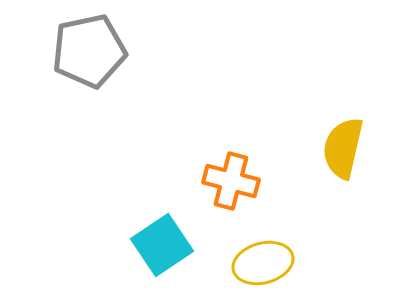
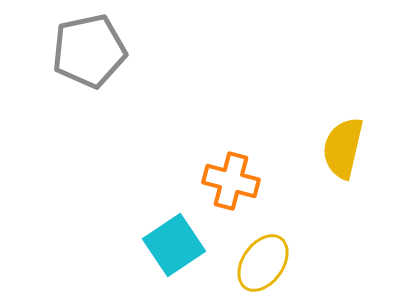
cyan square: moved 12 px right
yellow ellipse: rotated 40 degrees counterclockwise
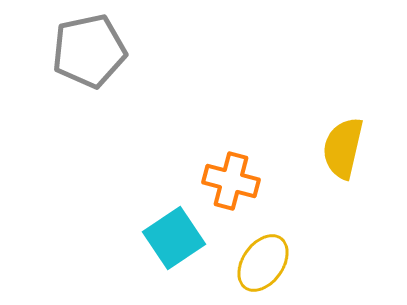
cyan square: moved 7 px up
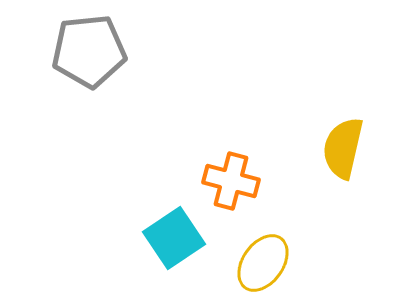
gray pentagon: rotated 6 degrees clockwise
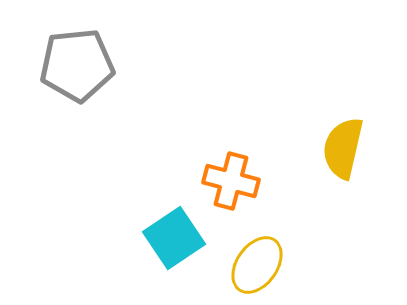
gray pentagon: moved 12 px left, 14 px down
yellow ellipse: moved 6 px left, 2 px down
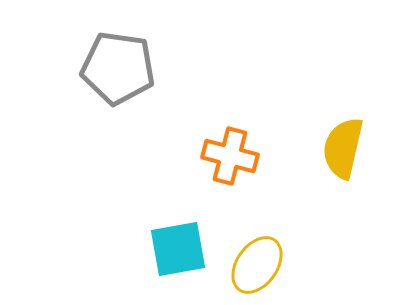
gray pentagon: moved 41 px right, 3 px down; rotated 14 degrees clockwise
orange cross: moved 1 px left, 25 px up
cyan square: moved 4 px right, 11 px down; rotated 24 degrees clockwise
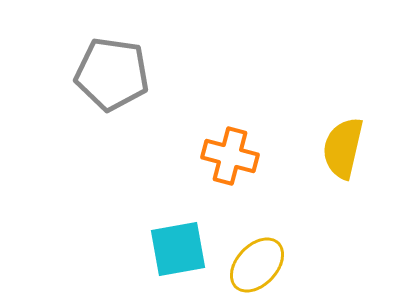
gray pentagon: moved 6 px left, 6 px down
yellow ellipse: rotated 8 degrees clockwise
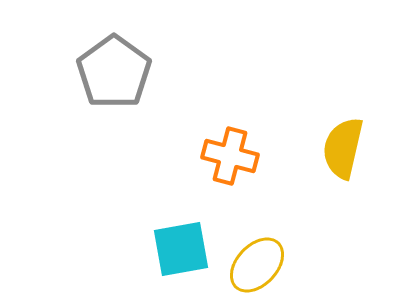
gray pentagon: moved 2 px right, 2 px up; rotated 28 degrees clockwise
cyan square: moved 3 px right
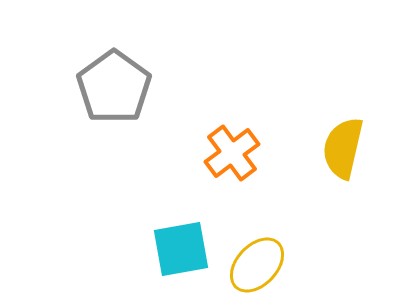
gray pentagon: moved 15 px down
orange cross: moved 2 px right, 3 px up; rotated 38 degrees clockwise
